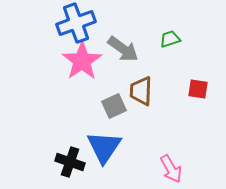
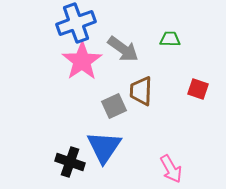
green trapezoid: rotated 20 degrees clockwise
red square: rotated 10 degrees clockwise
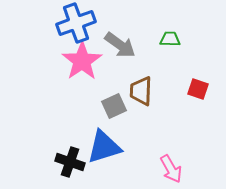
gray arrow: moved 3 px left, 4 px up
blue triangle: rotated 39 degrees clockwise
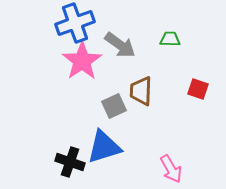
blue cross: moved 1 px left
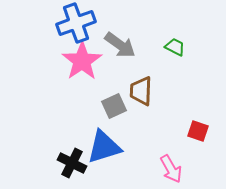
blue cross: moved 1 px right
green trapezoid: moved 5 px right, 8 px down; rotated 25 degrees clockwise
red square: moved 42 px down
black cross: moved 2 px right, 1 px down; rotated 8 degrees clockwise
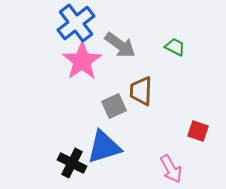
blue cross: rotated 18 degrees counterclockwise
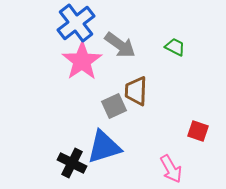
brown trapezoid: moved 5 px left
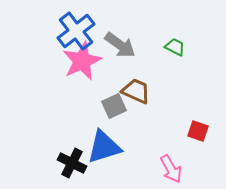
blue cross: moved 8 px down
pink star: rotated 9 degrees clockwise
brown trapezoid: rotated 112 degrees clockwise
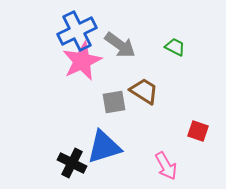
blue cross: moved 1 px right; rotated 12 degrees clockwise
brown trapezoid: moved 8 px right; rotated 8 degrees clockwise
gray square: moved 4 px up; rotated 15 degrees clockwise
pink arrow: moved 5 px left, 3 px up
